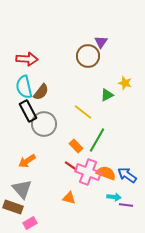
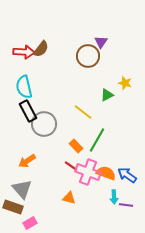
red arrow: moved 3 px left, 7 px up
brown semicircle: moved 43 px up
cyan arrow: rotated 80 degrees clockwise
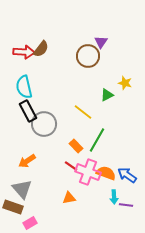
orange triangle: rotated 24 degrees counterclockwise
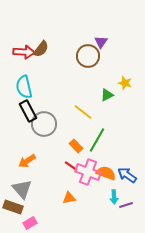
purple line: rotated 24 degrees counterclockwise
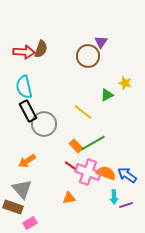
brown semicircle: rotated 18 degrees counterclockwise
green line: moved 4 px left, 3 px down; rotated 30 degrees clockwise
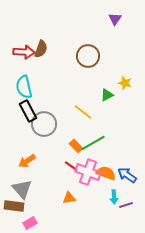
purple triangle: moved 14 px right, 23 px up
brown rectangle: moved 1 px right, 1 px up; rotated 12 degrees counterclockwise
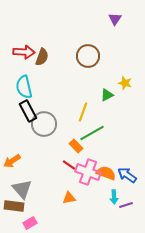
brown semicircle: moved 1 px right, 8 px down
yellow line: rotated 72 degrees clockwise
green line: moved 1 px left, 10 px up
orange arrow: moved 15 px left
red line: moved 2 px left, 1 px up
